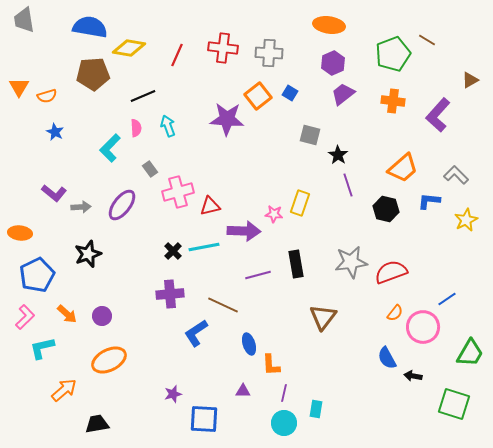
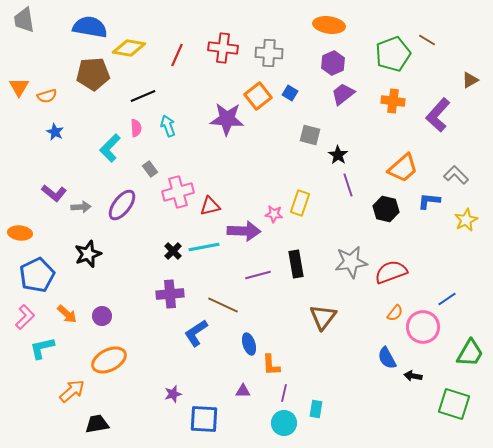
orange arrow at (64, 390): moved 8 px right, 1 px down
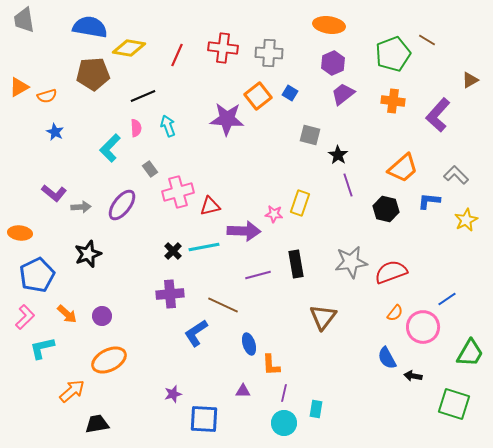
orange triangle at (19, 87): rotated 30 degrees clockwise
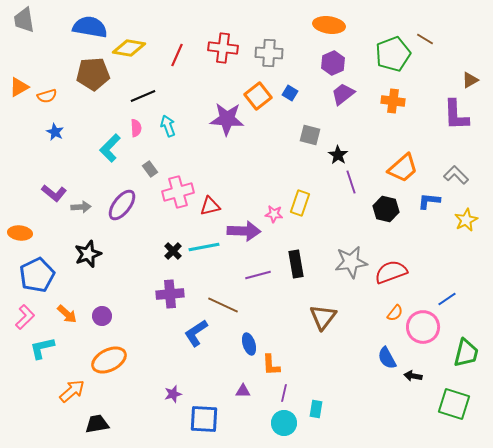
brown line at (427, 40): moved 2 px left, 1 px up
purple L-shape at (438, 115): moved 18 px right; rotated 44 degrees counterclockwise
purple line at (348, 185): moved 3 px right, 3 px up
green trapezoid at (470, 353): moved 4 px left; rotated 16 degrees counterclockwise
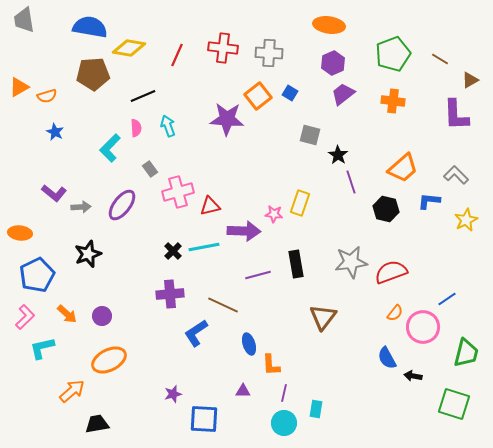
brown line at (425, 39): moved 15 px right, 20 px down
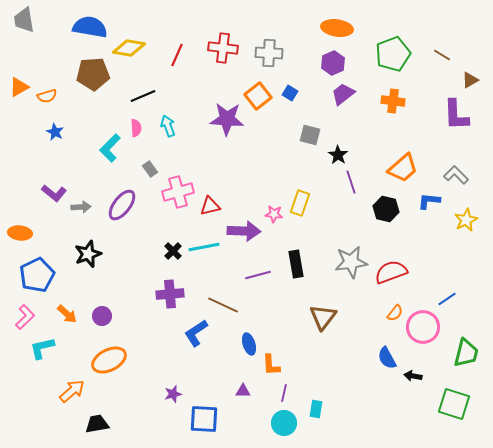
orange ellipse at (329, 25): moved 8 px right, 3 px down
brown line at (440, 59): moved 2 px right, 4 px up
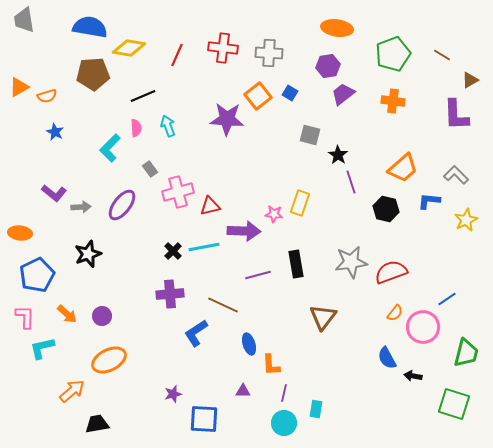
purple hexagon at (333, 63): moved 5 px left, 3 px down; rotated 15 degrees clockwise
pink L-shape at (25, 317): rotated 45 degrees counterclockwise
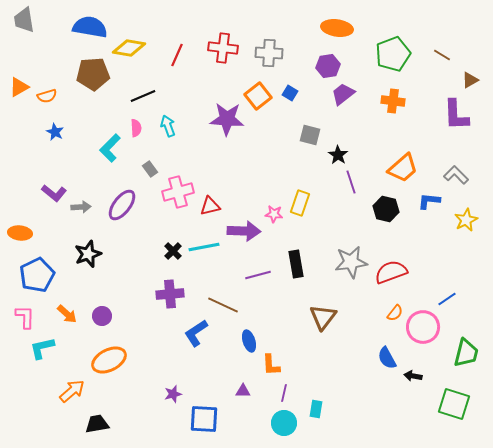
blue ellipse at (249, 344): moved 3 px up
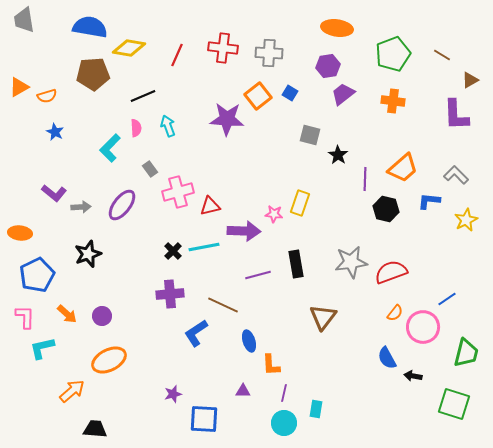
purple line at (351, 182): moved 14 px right, 3 px up; rotated 20 degrees clockwise
black trapezoid at (97, 424): moved 2 px left, 5 px down; rotated 15 degrees clockwise
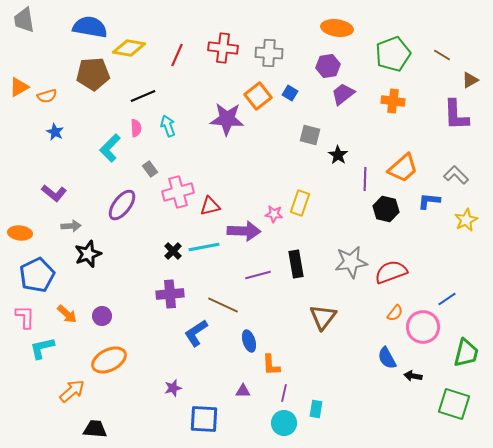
gray arrow at (81, 207): moved 10 px left, 19 px down
purple star at (173, 394): moved 6 px up
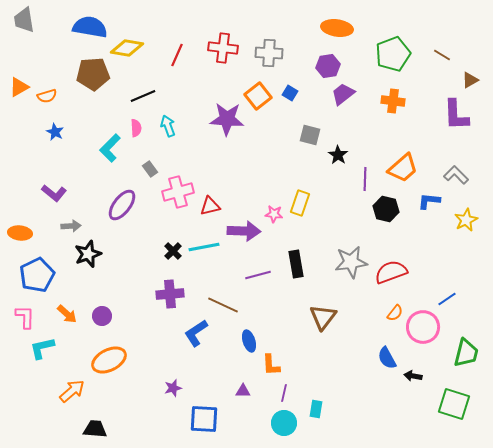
yellow diamond at (129, 48): moved 2 px left
